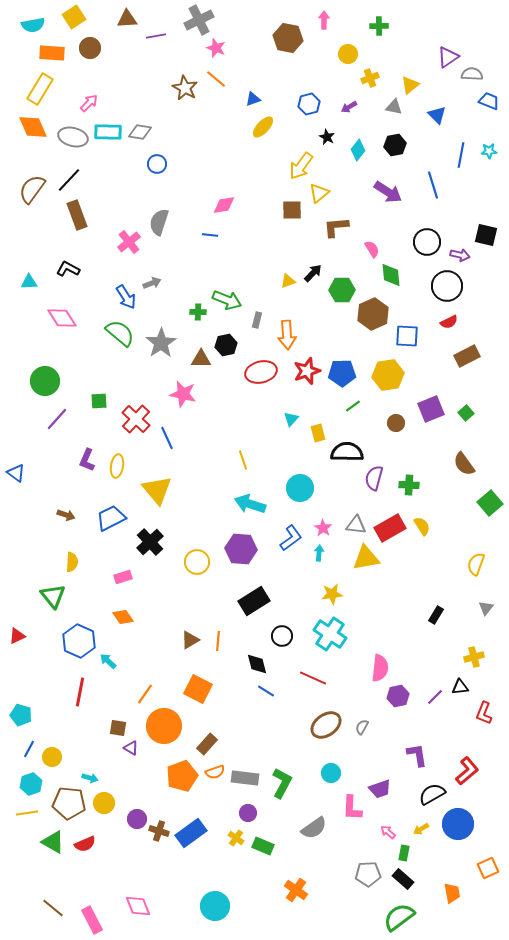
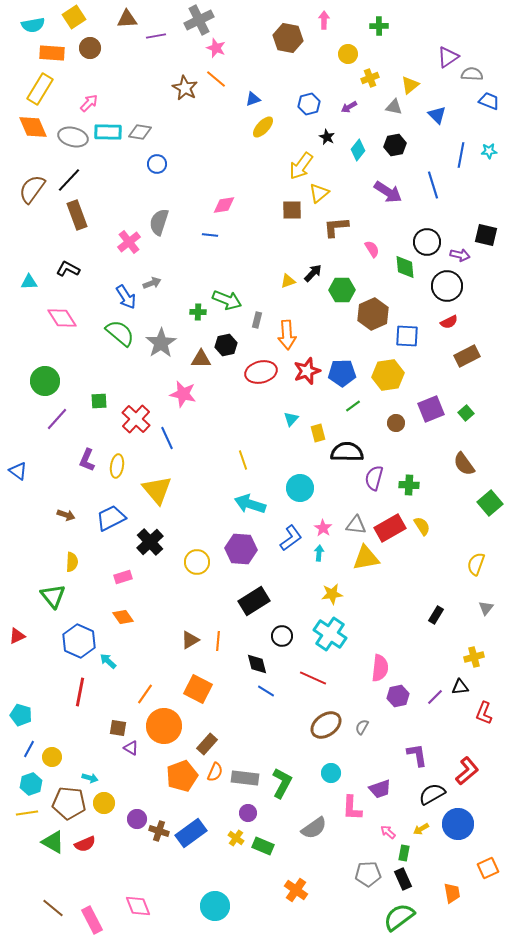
green diamond at (391, 275): moved 14 px right, 8 px up
blue triangle at (16, 473): moved 2 px right, 2 px up
orange semicircle at (215, 772): rotated 48 degrees counterclockwise
black rectangle at (403, 879): rotated 25 degrees clockwise
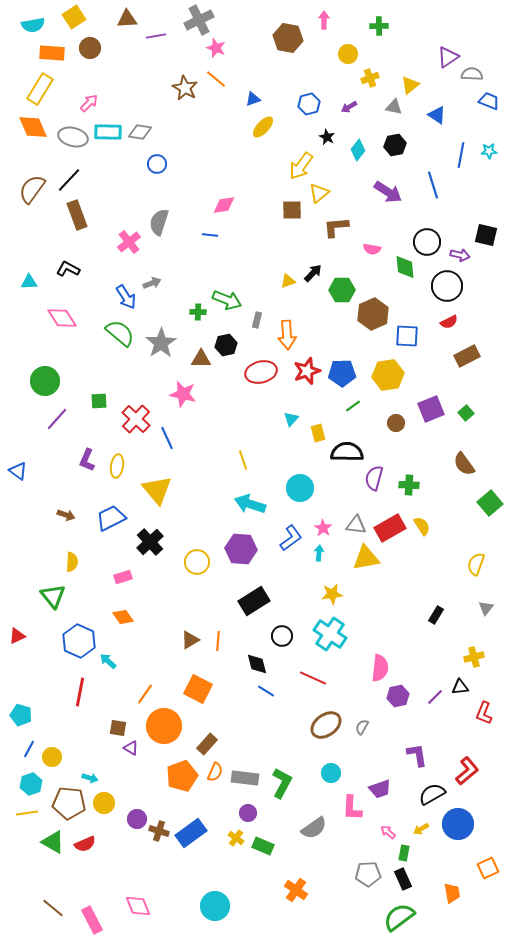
blue triangle at (437, 115): rotated 12 degrees counterclockwise
pink semicircle at (372, 249): rotated 132 degrees clockwise
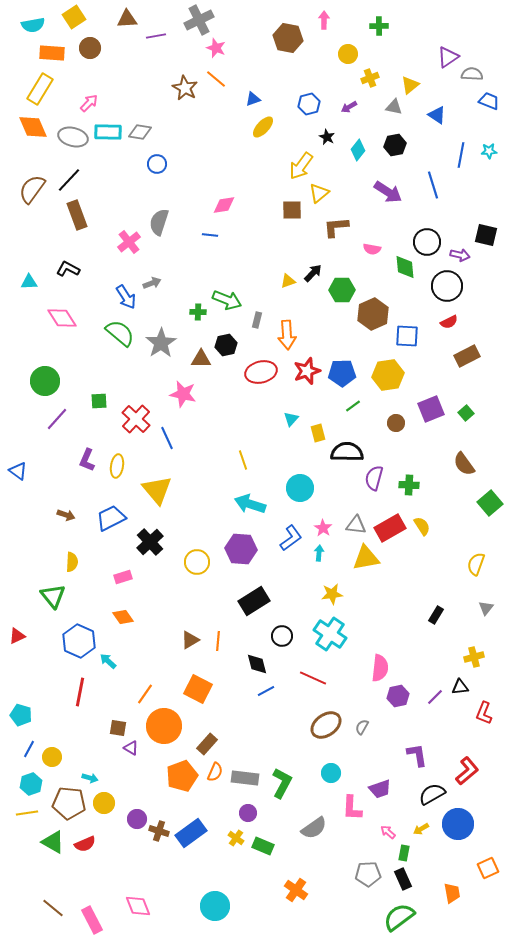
blue line at (266, 691): rotated 60 degrees counterclockwise
